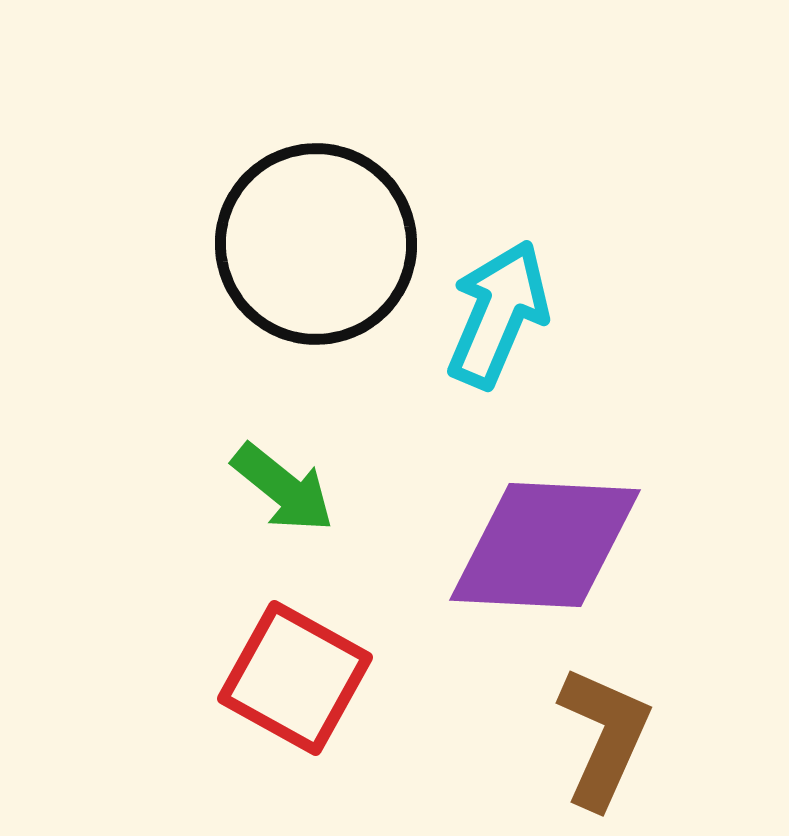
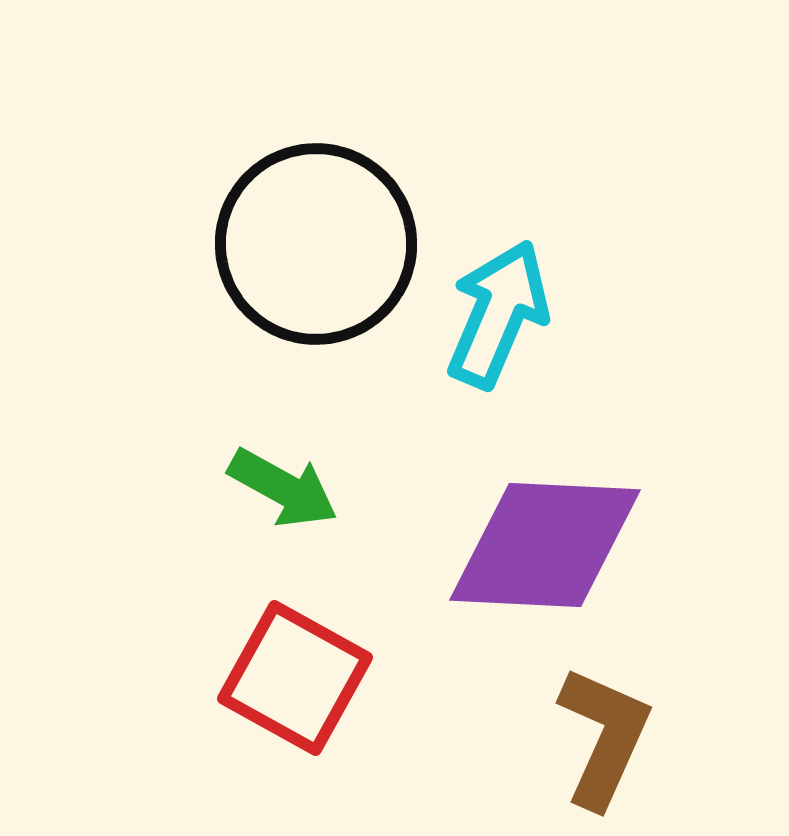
green arrow: rotated 10 degrees counterclockwise
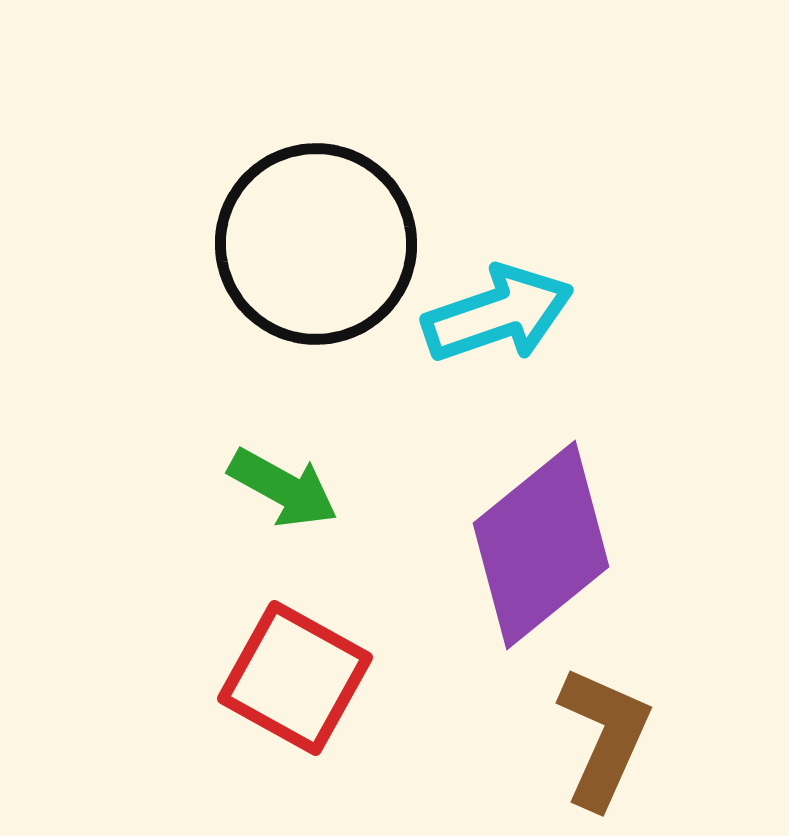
cyan arrow: rotated 48 degrees clockwise
purple diamond: moved 4 px left; rotated 42 degrees counterclockwise
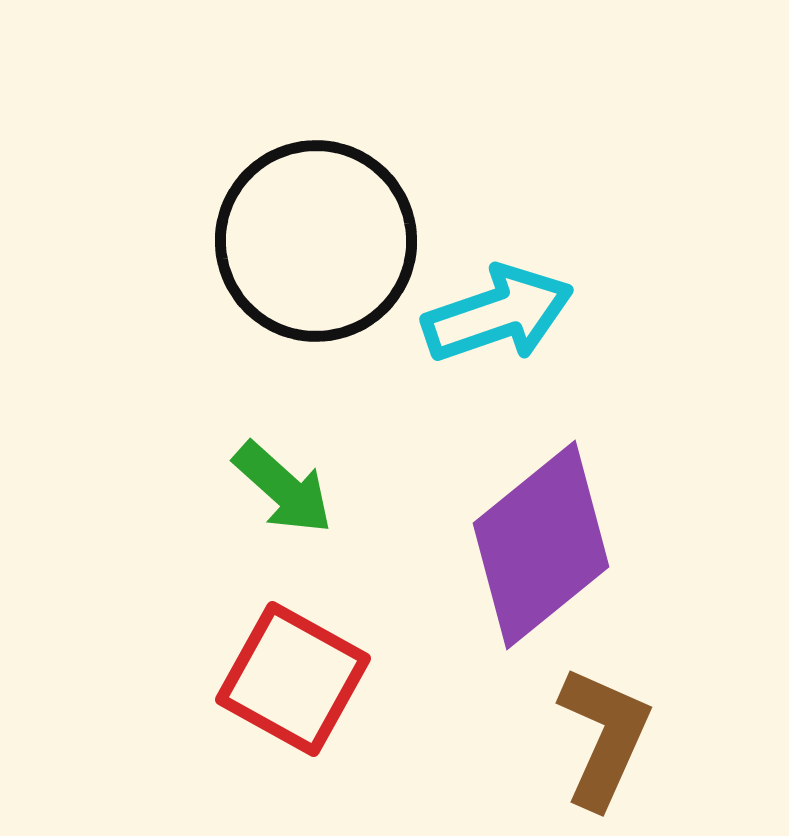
black circle: moved 3 px up
green arrow: rotated 13 degrees clockwise
red square: moved 2 px left, 1 px down
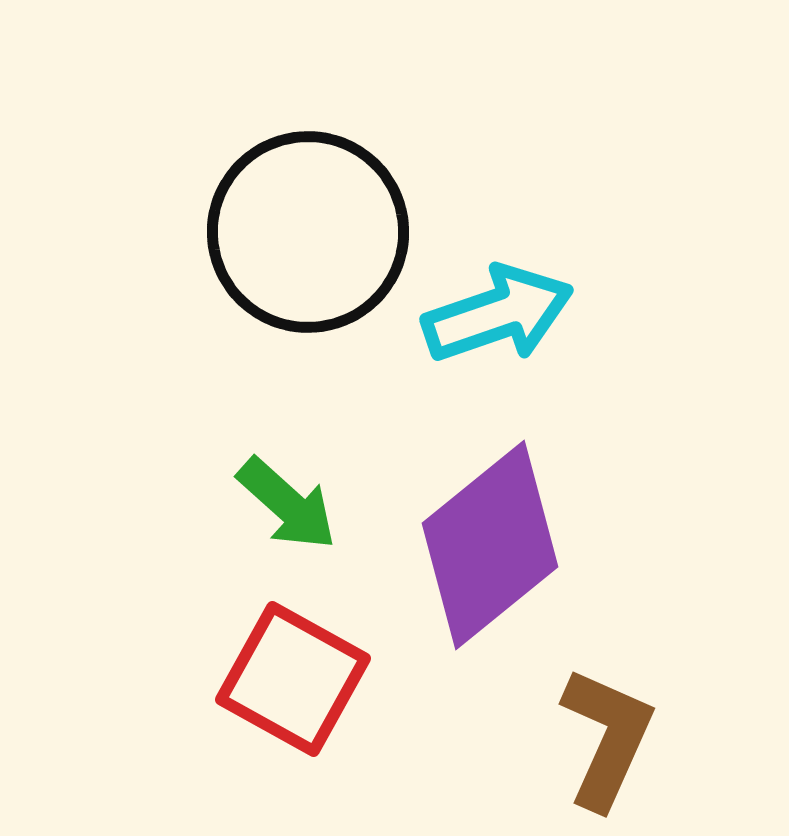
black circle: moved 8 px left, 9 px up
green arrow: moved 4 px right, 16 px down
purple diamond: moved 51 px left
brown L-shape: moved 3 px right, 1 px down
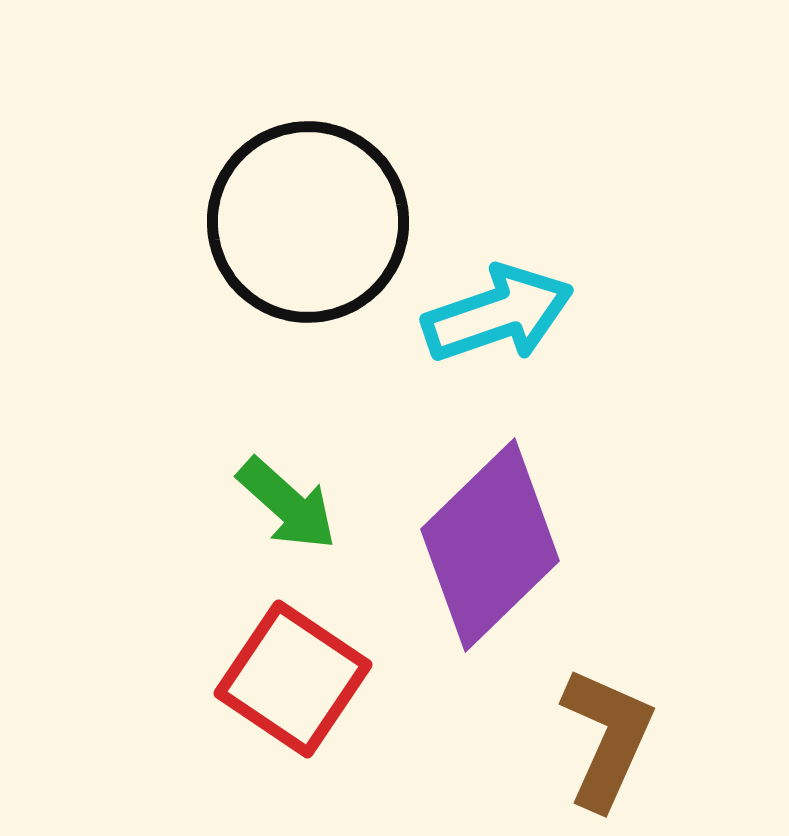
black circle: moved 10 px up
purple diamond: rotated 5 degrees counterclockwise
red square: rotated 5 degrees clockwise
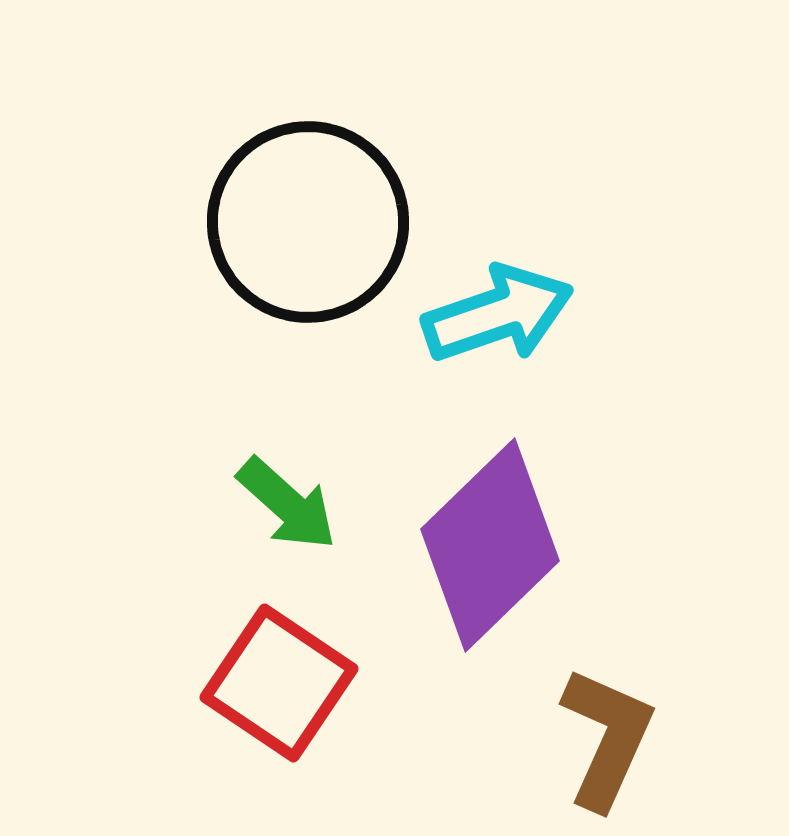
red square: moved 14 px left, 4 px down
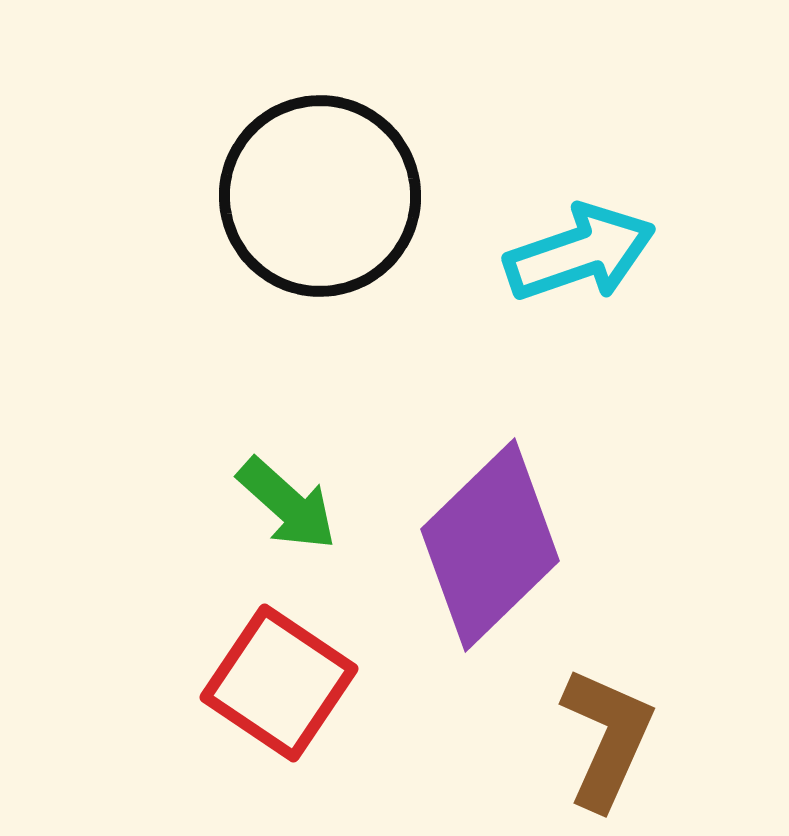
black circle: moved 12 px right, 26 px up
cyan arrow: moved 82 px right, 61 px up
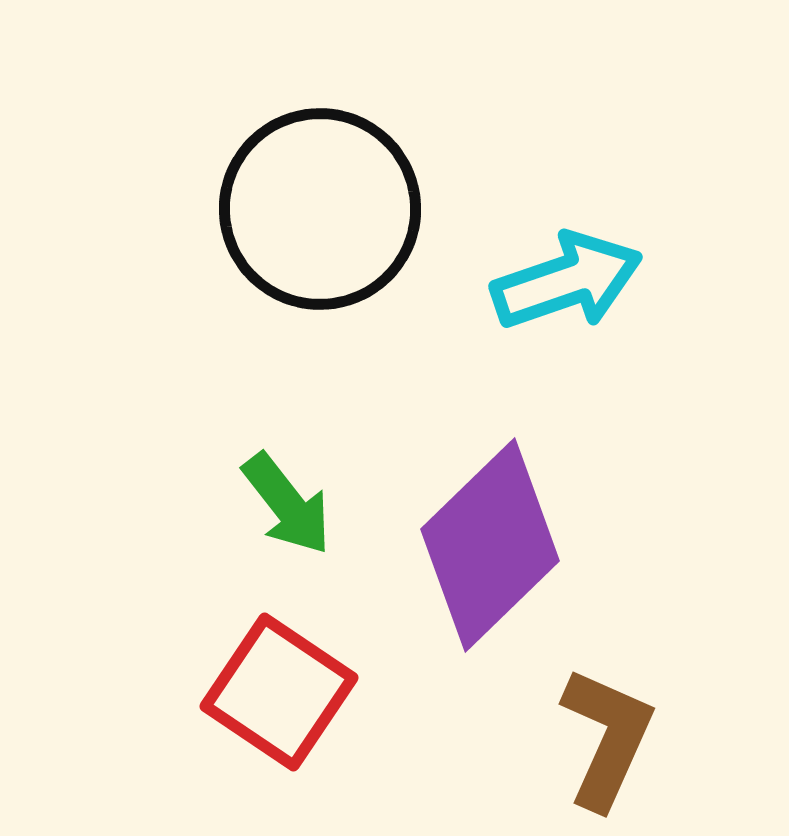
black circle: moved 13 px down
cyan arrow: moved 13 px left, 28 px down
green arrow: rotated 10 degrees clockwise
red square: moved 9 px down
